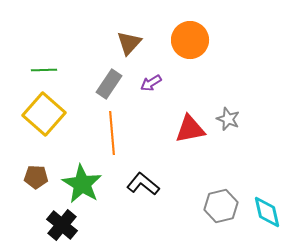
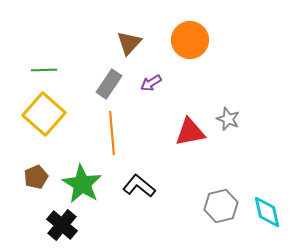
red triangle: moved 3 px down
brown pentagon: rotated 25 degrees counterclockwise
black L-shape: moved 4 px left, 2 px down
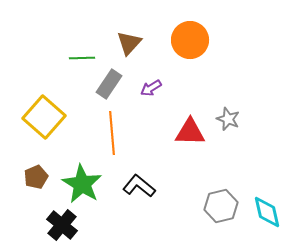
green line: moved 38 px right, 12 px up
purple arrow: moved 5 px down
yellow square: moved 3 px down
red triangle: rotated 12 degrees clockwise
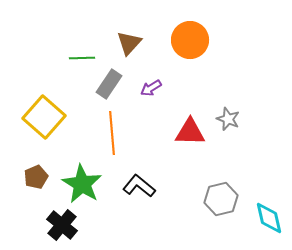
gray hexagon: moved 7 px up
cyan diamond: moved 2 px right, 6 px down
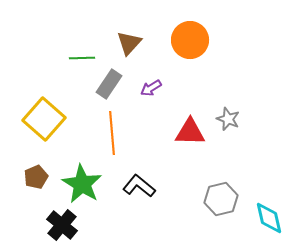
yellow square: moved 2 px down
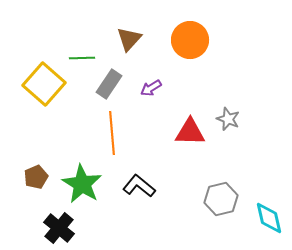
brown triangle: moved 4 px up
yellow square: moved 35 px up
black cross: moved 3 px left, 3 px down
